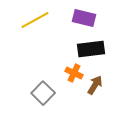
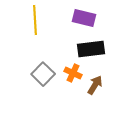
yellow line: rotated 64 degrees counterclockwise
orange cross: moved 1 px left
gray square: moved 19 px up
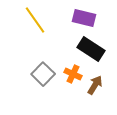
yellow line: rotated 32 degrees counterclockwise
black rectangle: rotated 40 degrees clockwise
orange cross: moved 1 px down
